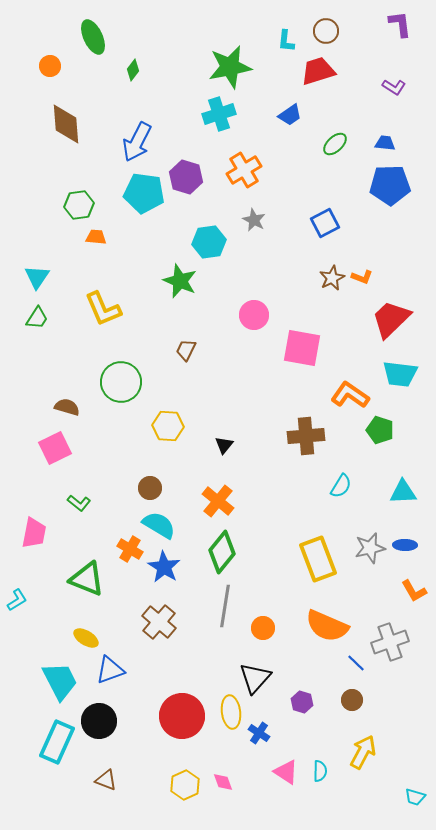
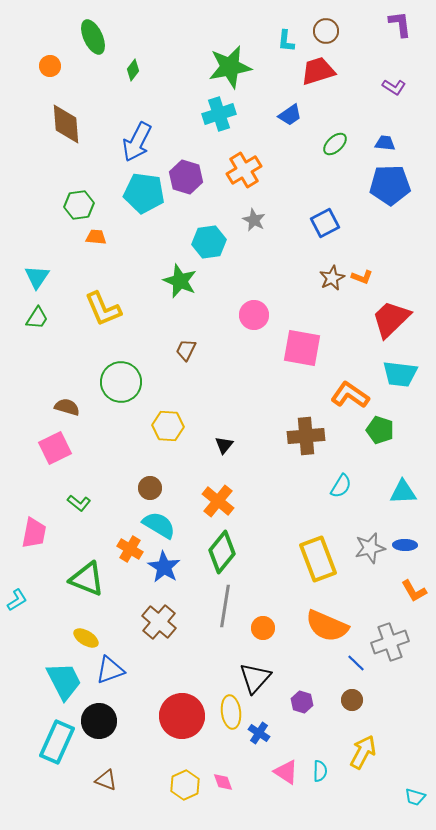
cyan trapezoid at (60, 681): moved 4 px right
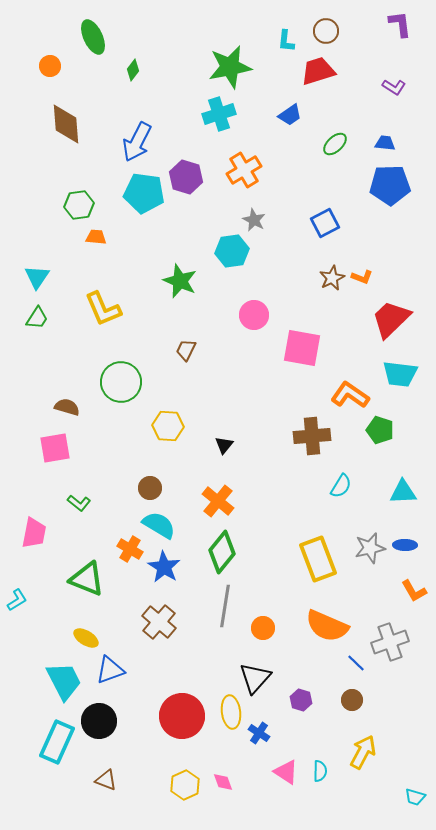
cyan hexagon at (209, 242): moved 23 px right, 9 px down
brown cross at (306, 436): moved 6 px right
pink square at (55, 448): rotated 16 degrees clockwise
purple hexagon at (302, 702): moved 1 px left, 2 px up
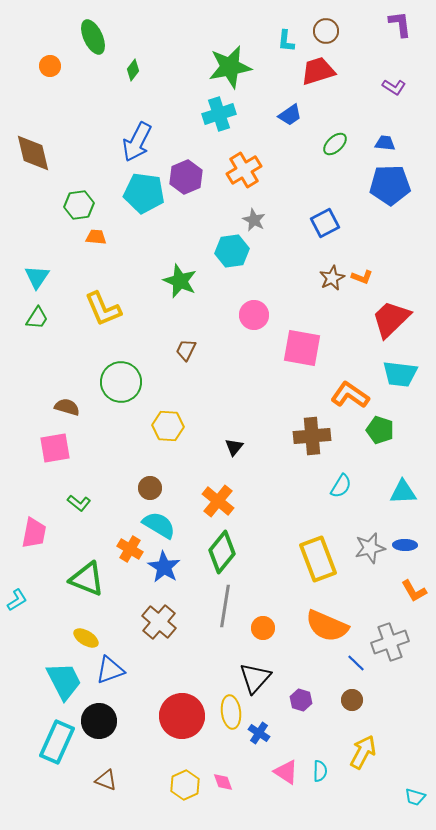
brown diamond at (66, 124): moved 33 px left, 29 px down; rotated 9 degrees counterclockwise
purple hexagon at (186, 177): rotated 20 degrees clockwise
black triangle at (224, 445): moved 10 px right, 2 px down
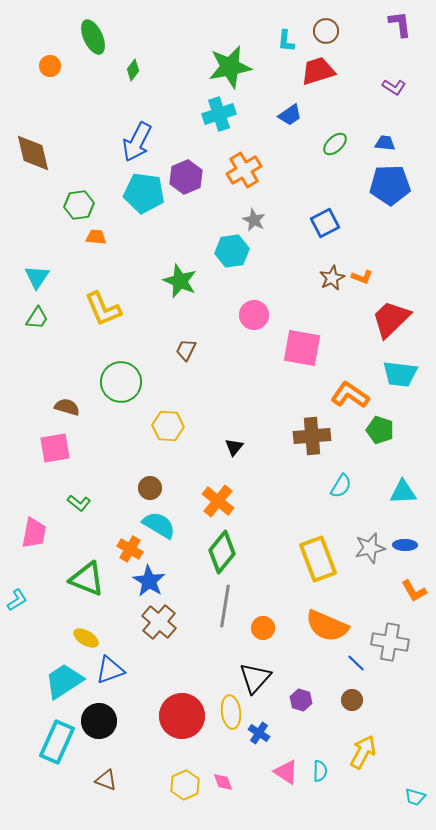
blue star at (164, 567): moved 15 px left, 14 px down
gray cross at (390, 642): rotated 30 degrees clockwise
cyan trapezoid at (64, 681): rotated 96 degrees counterclockwise
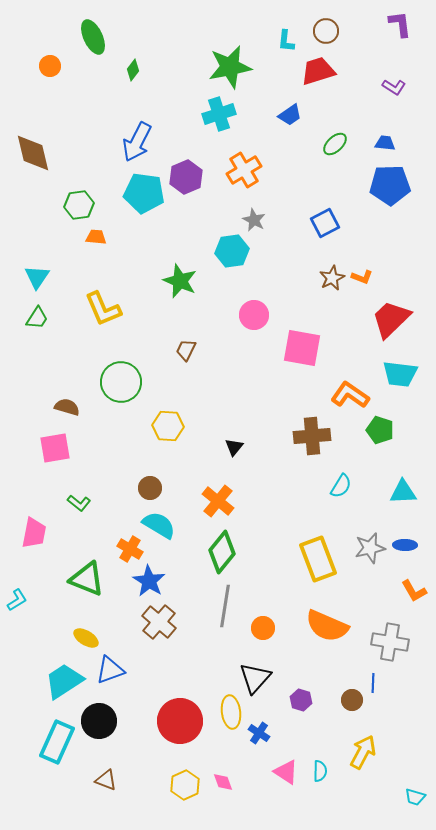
blue line at (356, 663): moved 17 px right, 20 px down; rotated 48 degrees clockwise
red circle at (182, 716): moved 2 px left, 5 px down
